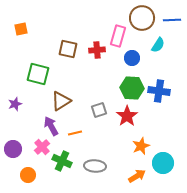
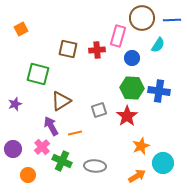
orange square: rotated 16 degrees counterclockwise
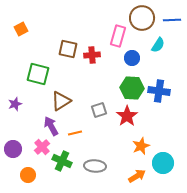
red cross: moved 5 px left, 5 px down
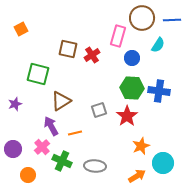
red cross: rotated 28 degrees counterclockwise
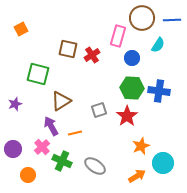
gray ellipse: rotated 30 degrees clockwise
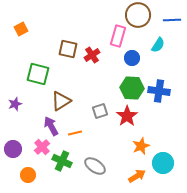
brown circle: moved 4 px left, 3 px up
gray square: moved 1 px right, 1 px down
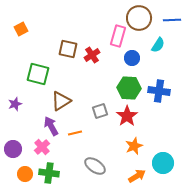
brown circle: moved 1 px right, 3 px down
green hexagon: moved 3 px left
orange star: moved 7 px left
green cross: moved 13 px left, 12 px down; rotated 18 degrees counterclockwise
orange circle: moved 3 px left, 1 px up
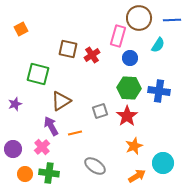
blue circle: moved 2 px left
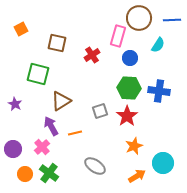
brown square: moved 11 px left, 6 px up
purple star: rotated 24 degrees counterclockwise
green cross: rotated 30 degrees clockwise
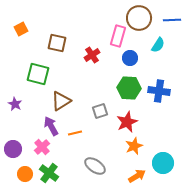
red star: moved 6 px down; rotated 10 degrees clockwise
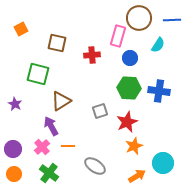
red cross: rotated 28 degrees clockwise
orange line: moved 7 px left, 13 px down; rotated 16 degrees clockwise
orange circle: moved 11 px left
